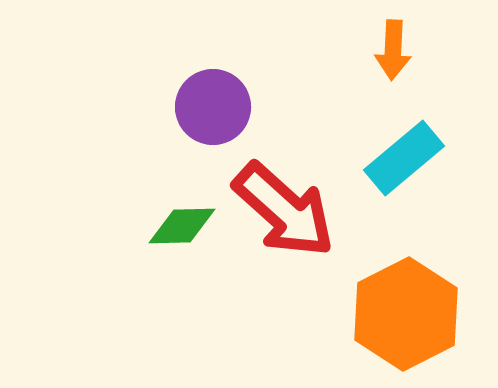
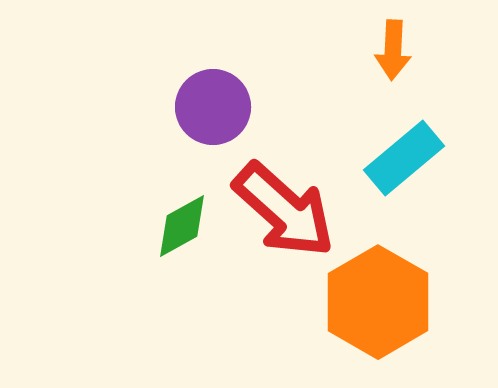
green diamond: rotated 28 degrees counterclockwise
orange hexagon: moved 28 px left, 12 px up; rotated 3 degrees counterclockwise
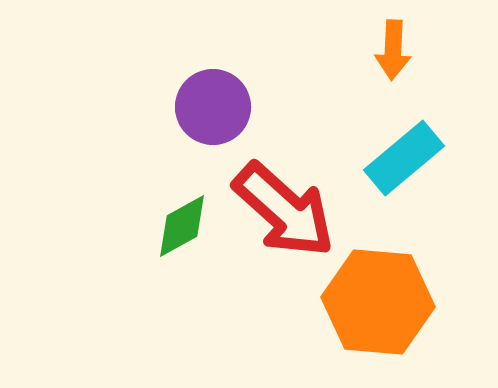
orange hexagon: rotated 25 degrees counterclockwise
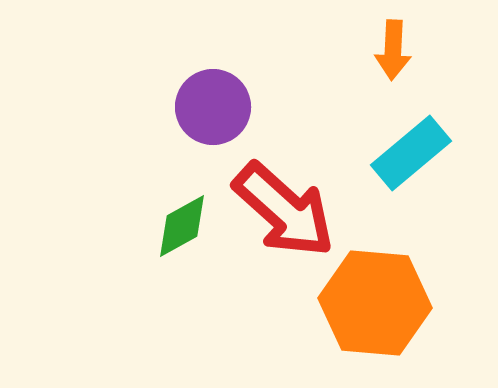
cyan rectangle: moved 7 px right, 5 px up
orange hexagon: moved 3 px left, 1 px down
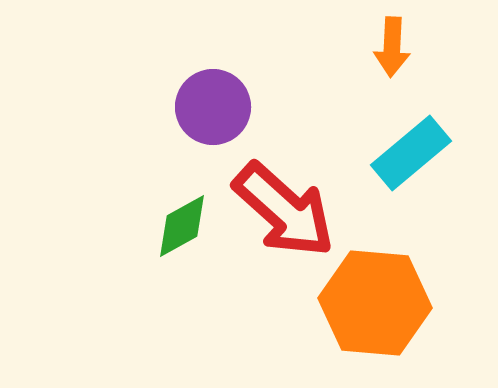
orange arrow: moved 1 px left, 3 px up
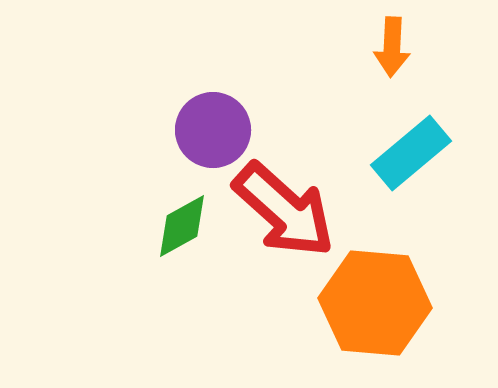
purple circle: moved 23 px down
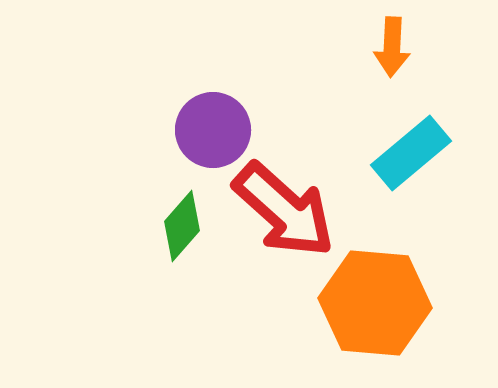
green diamond: rotated 20 degrees counterclockwise
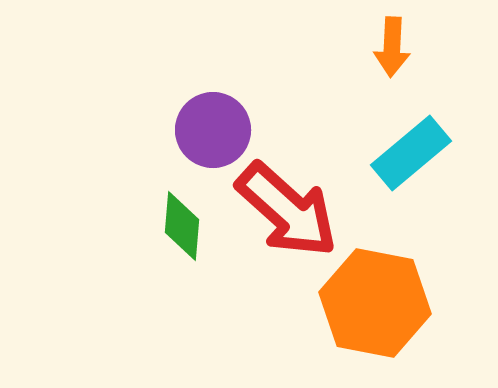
red arrow: moved 3 px right
green diamond: rotated 36 degrees counterclockwise
orange hexagon: rotated 6 degrees clockwise
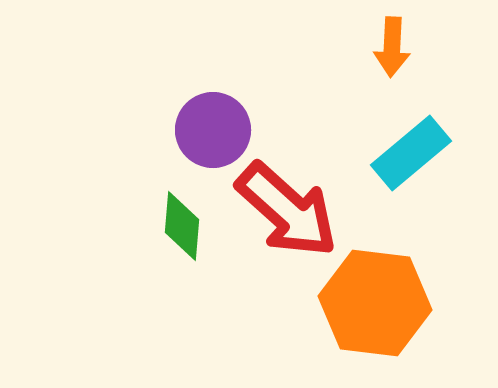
orange hexagon: rotated 4 degrees counterclockwise
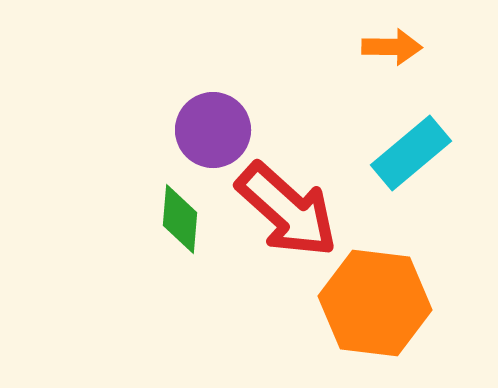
orange arrow: rotated 92 degrees counterclockwise
green diamond: moved 2 px left, 7 px up
